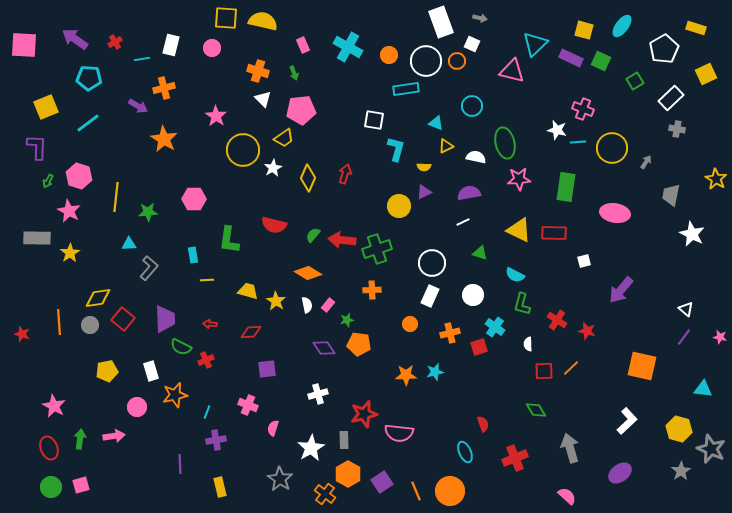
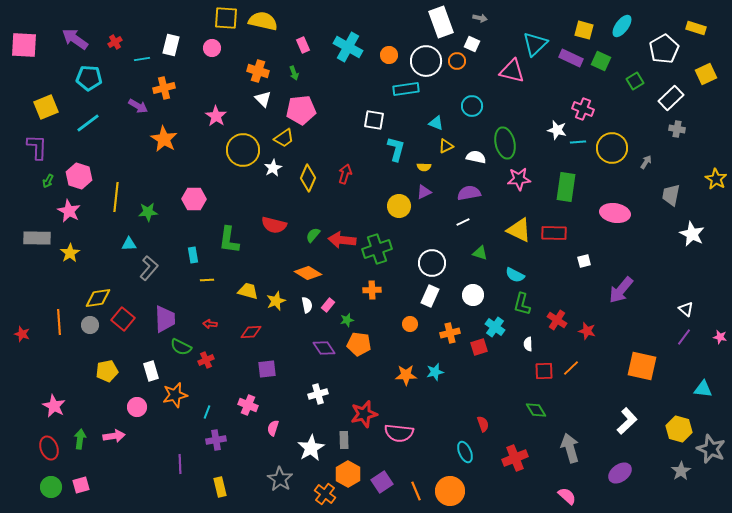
yellow star at (276, 301): rotated 18 degrees clockwise
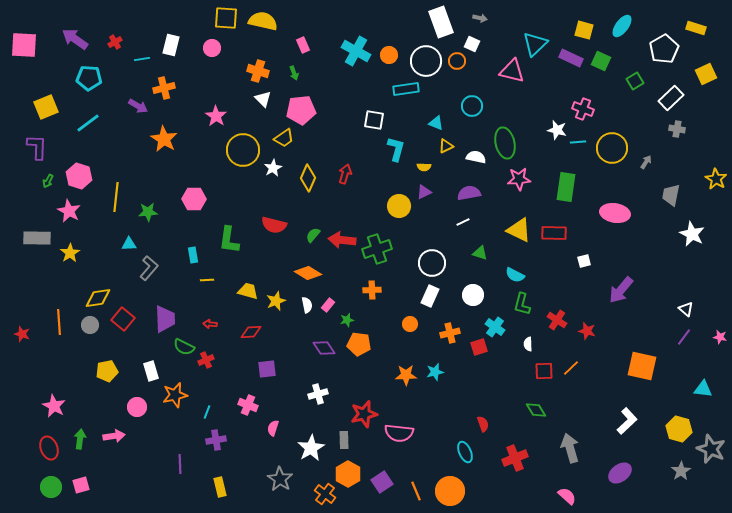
cyan cross at (348, 47): moved 8 px right, 4 px down
green semicircle at (181, 347): moved 3 px right
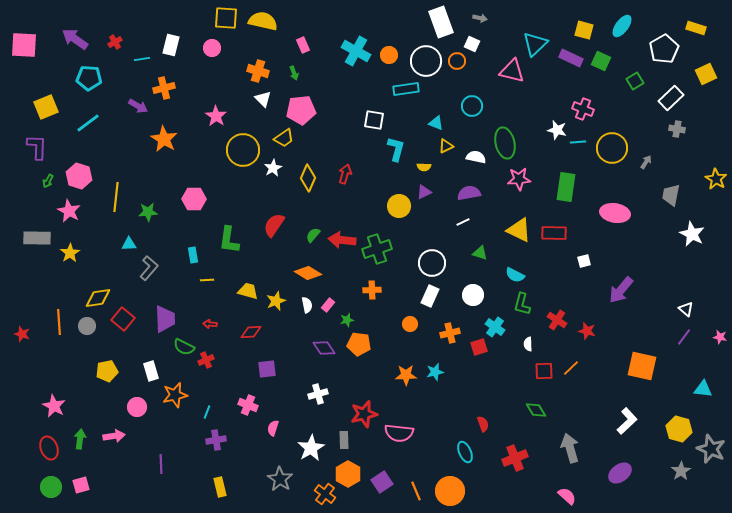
red semicircle at (274, 225): rotated 110 degrees clockwise
gray circle at (90, 325): moved 3 px left, 1 px down
purple line at (180, 464): moved 19 px left
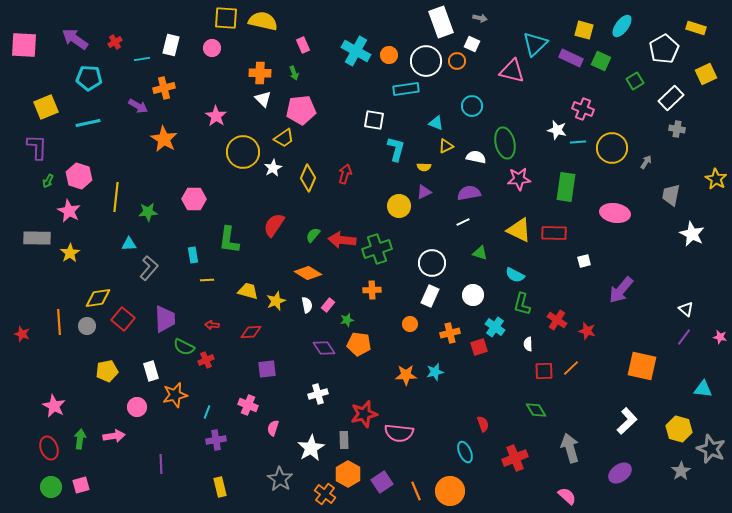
orange cross at (258, 71): moved 2 px right, 2 px down; rotated 15 degrees counterclockwise
cyan line at (88, 123): rotated 25 degrees clockwise
yellow circle at (243, 150): moved 2 px down
red arrow at (210, 324): moved 2 px right, 1 px down
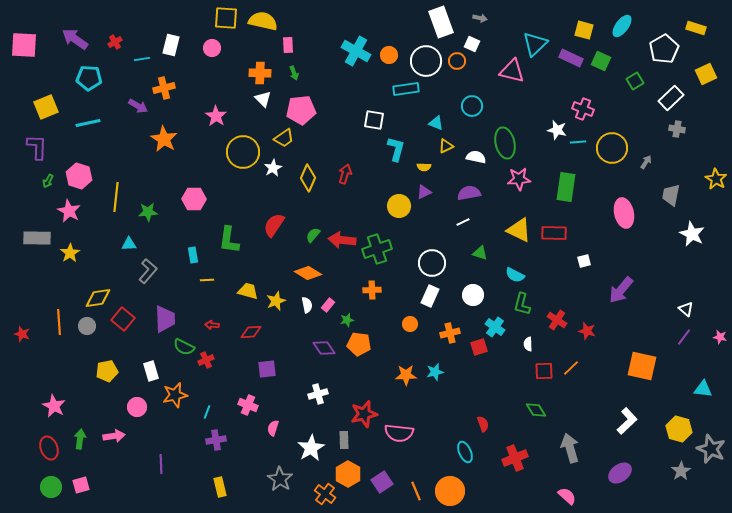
pink rectangle at (303, 45): moved 15 px left; rotated 21 degrees clockwise
pink ellipse at (615, 213): moved 9 px right; rotated 68 degrees clockwise
gray L-shape at (149, 268): moved 1 px left, 3 px down
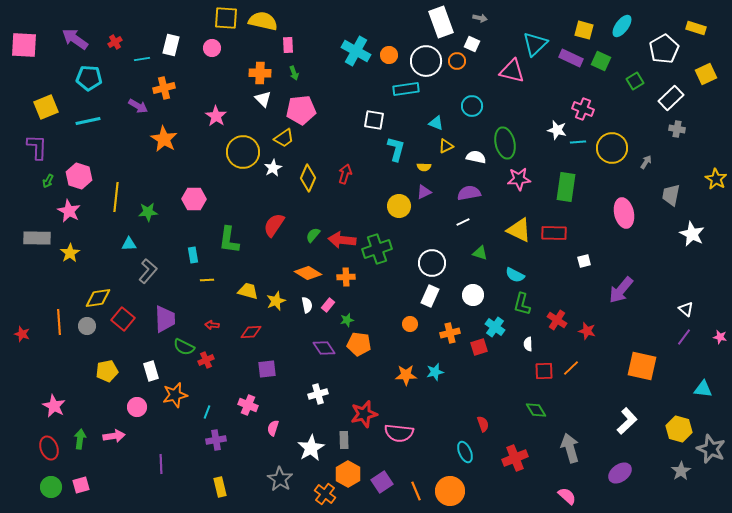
cyan line at (88, 123): moved 2 px up
orange cross at (372, 290): moved 26 px left, 13 px up
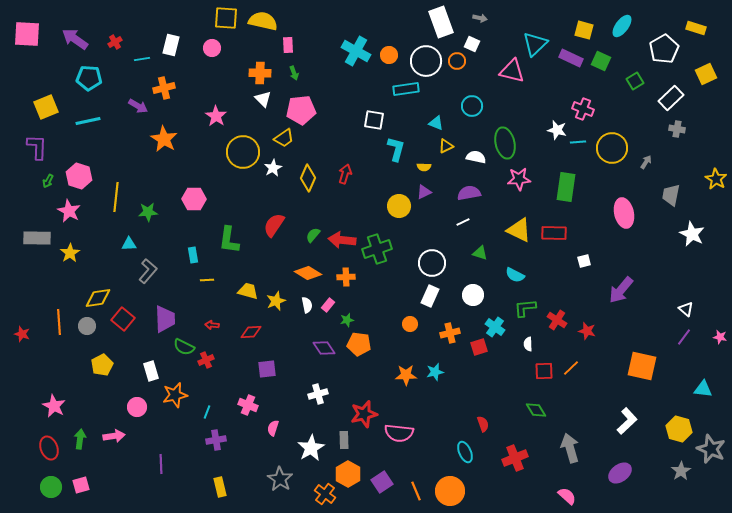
pink square at (24, 45): moved 3 px right, 11 px up
green L-shape at (522, 304): moved 3 px right, 4 px down; rotated 70 degrees clockwise
yellow pentagon at (107, 371): moved 5 px left, 6 px up; rotated 15 degrees counterclockwise
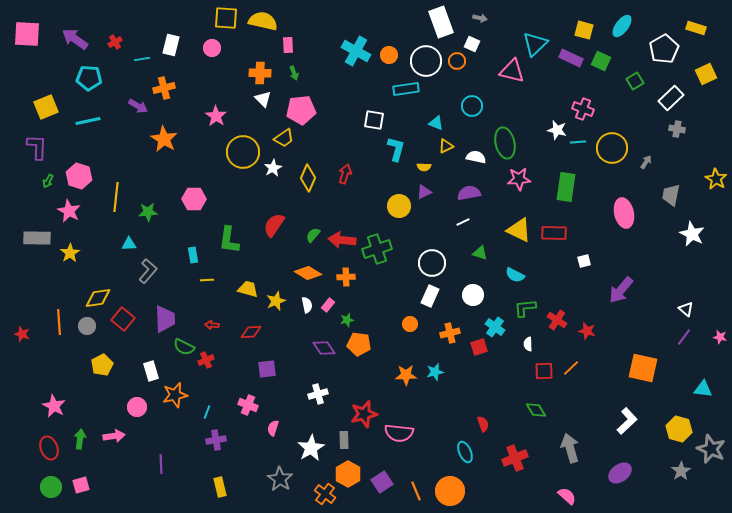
yellow trapezoid at (248, 291): moved 2 px up
orange square at (642, 366): moved 1 px right, 2 px down
